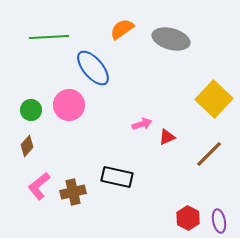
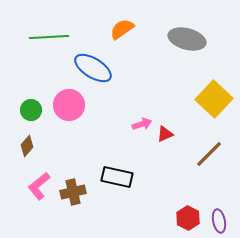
gray ellipse: moved 16 px right
blue ellipse: rotated 18 degrees counterclockwise
red triangle: moved 2 px left, 3 px up
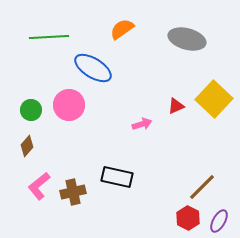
red triangle: moved 11 px right, 28 px up
brown line: moved 7 px left, 33 px down
purple ellipse: rotated 40 degrees clockwise
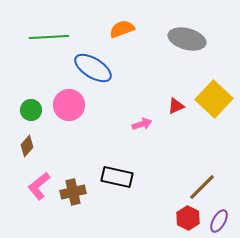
orange semicircle: rotated 15 degrees clockwise
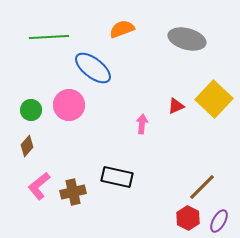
blue ellipse: rotated 6 degrees clockwise
pink arrow: rotated 66 degrees counterclockwise
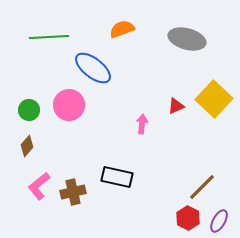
green circle: moved 2 px left
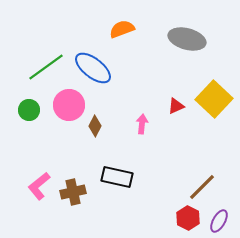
green line: moved 3 px left, 30 px down; rotated 33 degrees counterclockwise
brown diamond: moved 68 px right, 20 px up; rotated 15 degrees counterclockwise
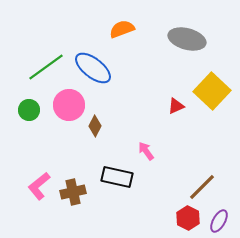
yellow square: moved 2 px left, 8 px up
pink arrow: moved 4 px right, 27 px down; rotated 42 degrees counterclockwise
